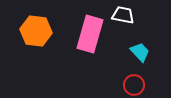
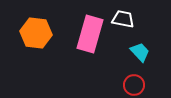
white trapezoid: moved 4 px down
orange hexagon: moved 2 px down
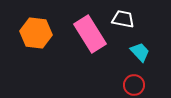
pink rectangle: rotated 48 degrees counterclockwise
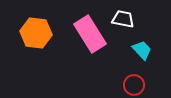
cyan trapezoid: moved 2 px right, 2 px up
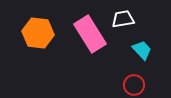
white trapezoid: rotated 20 degrees counterclockwise
orange hexagon: moved 2 px right
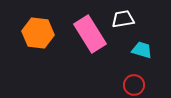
cyan trapezoid: rotated 30 degrees counterclockwise
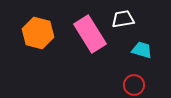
orange hexagon: rotated 8 degrees clockwise
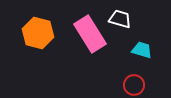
white trapezoid: moved 3 px left; rotated 25 degrees clockwise
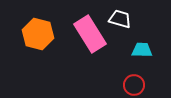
orange hexagon: moved 1 px down
cyan trapezoid: rotated 15 degrees counterclockwise
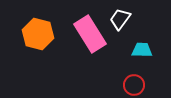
white trapezoid: rotated 70 degrees counterclockwise
